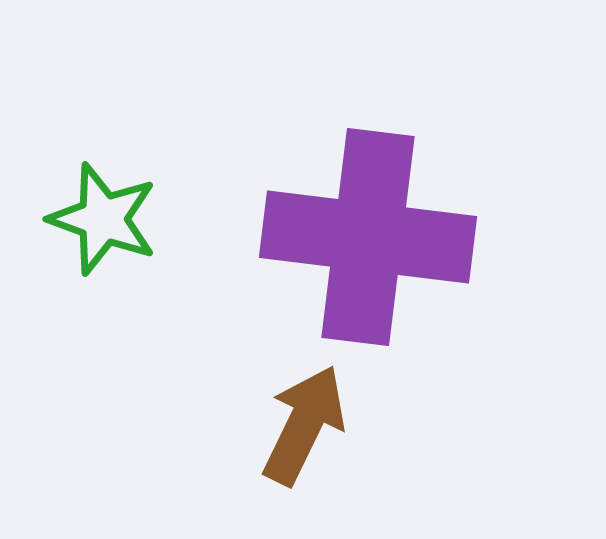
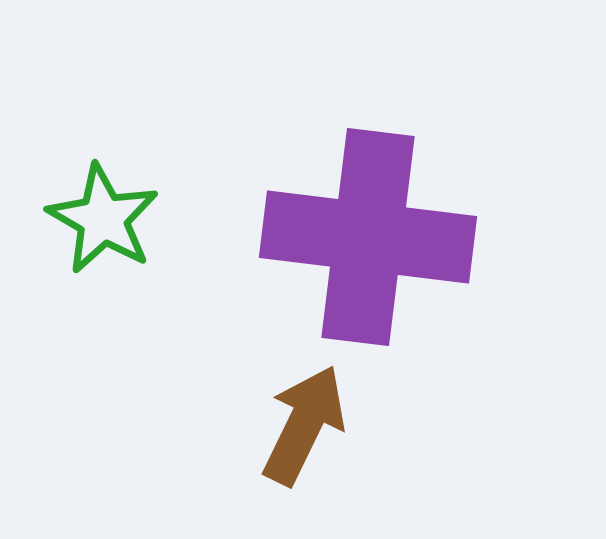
green star: rotated 10 degrees clockwise
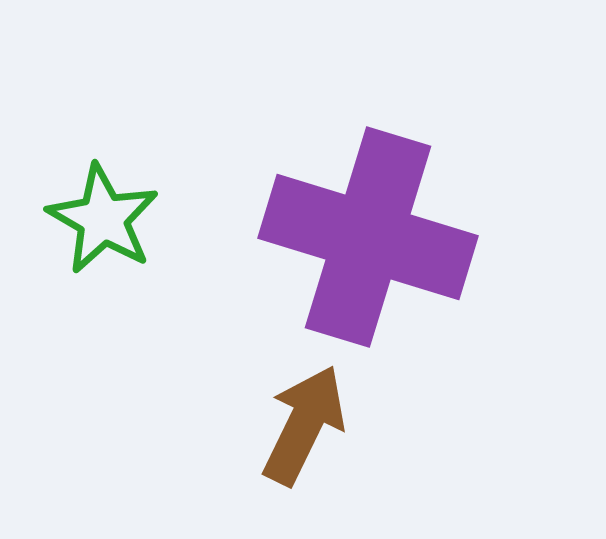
purple cross: rotated 10 degrees clockwise
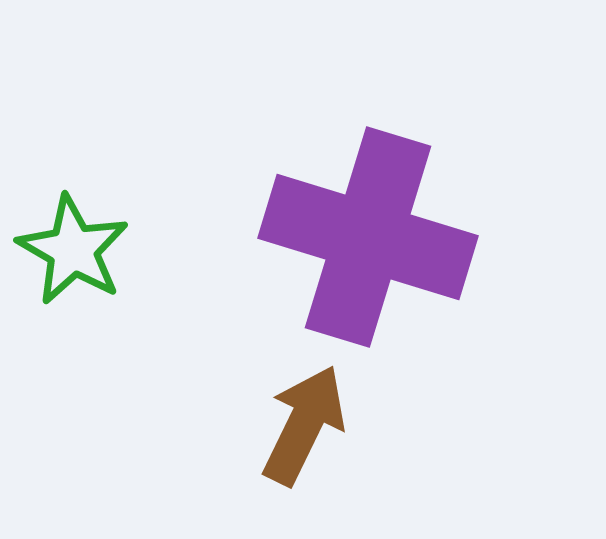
green star: moved 30 px left, 31 px down
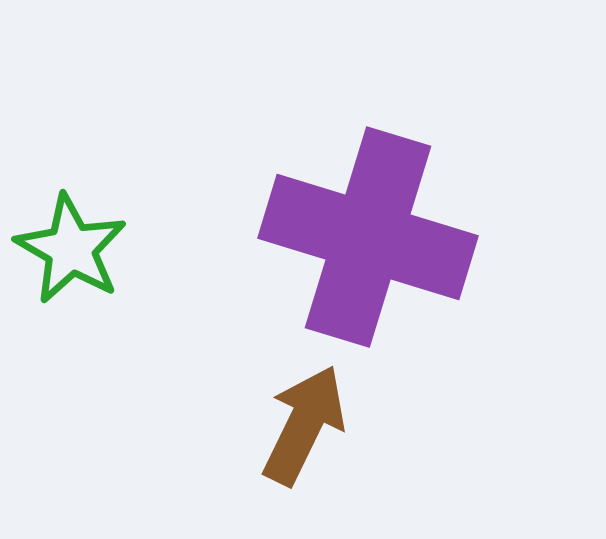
green star: moved 2 px left, 1 px up
